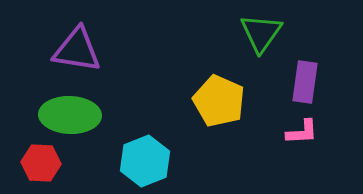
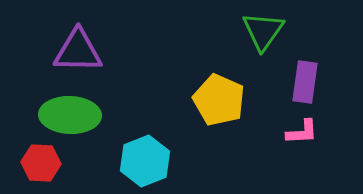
green triangle: moved 2 px right, 2 px up
purple triangle: moved 1 px right, 1 px down; rotated 8 degrees counterclockwise
yellow pentagon: moved 1 px up
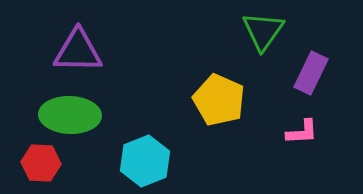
purple rectangle: moved 6 px right, 9 px up; rotated 18 degrees clockwise
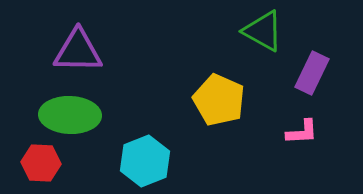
green triangle: rotated 36 degrees counterclockwise
purple rectangle: moved 1 px right
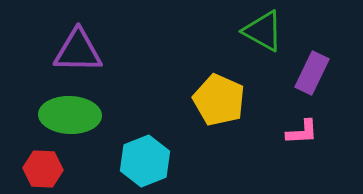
red hexagon: moved 2 px right, 6 px down
